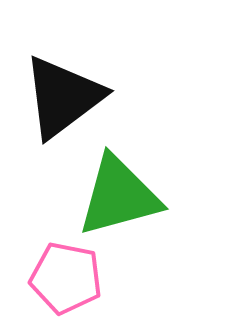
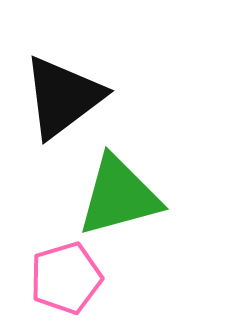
pink pentagon: rotated 28 degrees counterclockwise
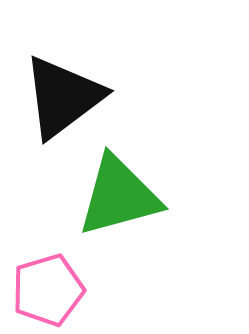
pink pentagon: moved 18 px left, 12 px down
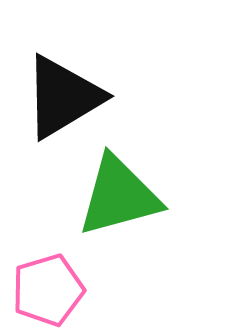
black triangle: rotated 6 degrees clockwise
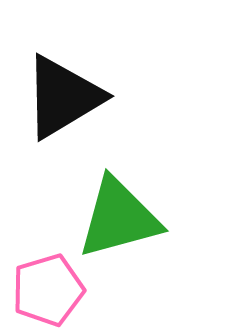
green triangle: moved 22 px down
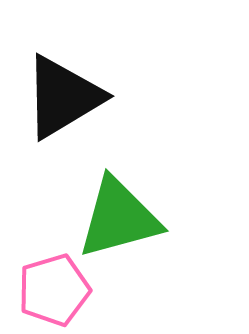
pink pentagon: moved 6 px right
